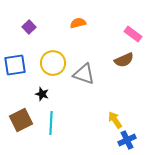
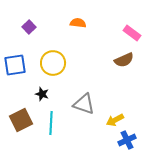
orange semicircle: rotated 21 degrees clockwise
pink rectangle: moved 1 px left, 1 px up
gray triangle: moved 30 px down
yellow arrow: rotated 84 degrees counterclockwise
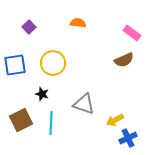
blue cross: moved 1 px right, 2 px up
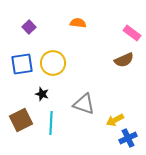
blue square: moved 7 px right, 1 px up
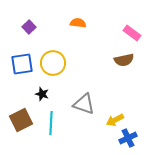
brown semicircle: rotated 12 degrees clockwise
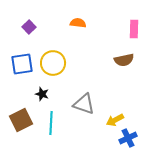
pink rectangle: moved 2 px right, 4 px up; rotated 54 degrees clockwise
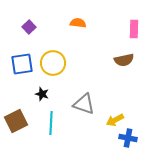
brown square: moved 5 px left, 1 px down
blue cross: rotated 36 degrees clockwise
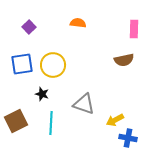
yellow circle: moved 2 px down
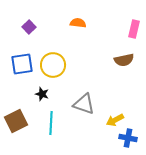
pink rectangle: rotated 12 degrees clockwise
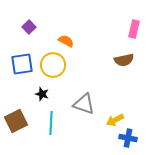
orange semicircle: moved 12 px left, 18 px down; rotated 21 degrees clockwise
